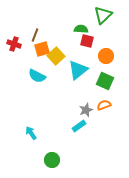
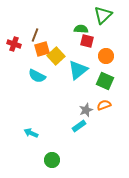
cyan arrow: rotated 32 degrees counterclockwise
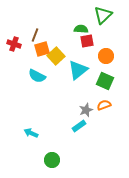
red square: rotated 24 degrees counterclockwise
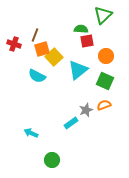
yellow square: moved 2 px left, 1 px down
cyan rectangle: moved 8 px left, 3 px up
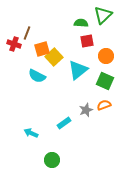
green semicircle: moved 6 px up
brown line: moved 8 px left, 2 px up
cyan rectangle: moved 7 px left
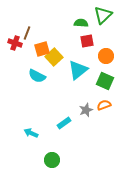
red cross: moved 1 px right, 1 px up
